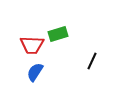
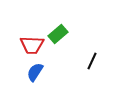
green rectangle: rotated 24 degrees counterclockwise
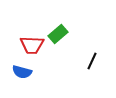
blue semicircle: moved 13 px left; rotated 108 degrees counterclockwise
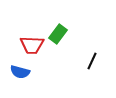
green rectangle: rotated 12 degrees counterclockwise
blue semicircle: moved 2 px left
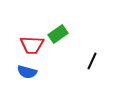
green rectangle: rotated 18 degrees clockwise
blue semicircle: moved 7 px right
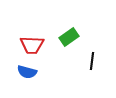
green rectangle: moved 11 px right, 3 px down
black line: rotated 18 degrees counterclockwise
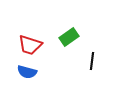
red trapezoid: moved 2 px left; rotated 15 degrees clockwise
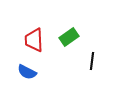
red trapezoid: moved 4 px right, 5 px up; rotated 70 degrees clockwise
blue semicircle: rotated 12 degrees clockwise
